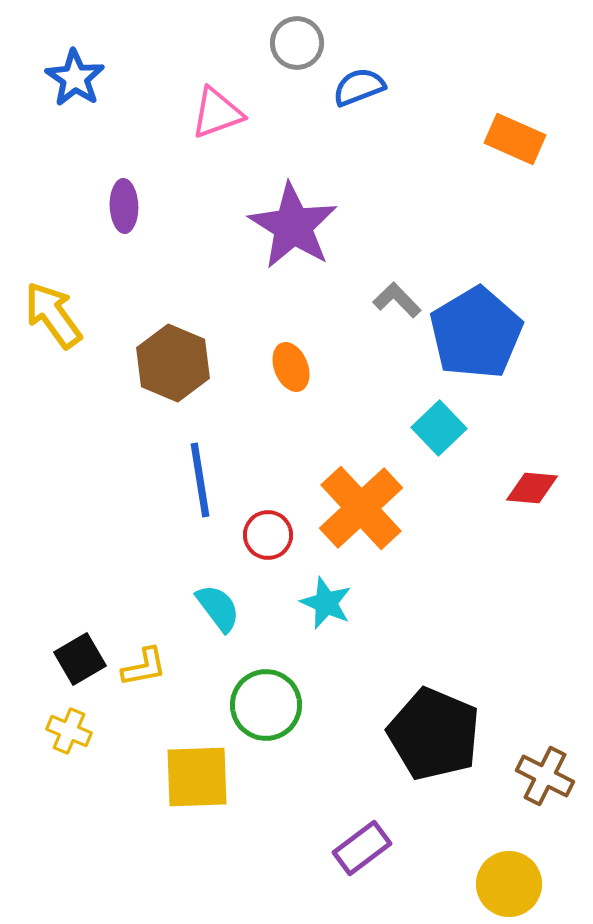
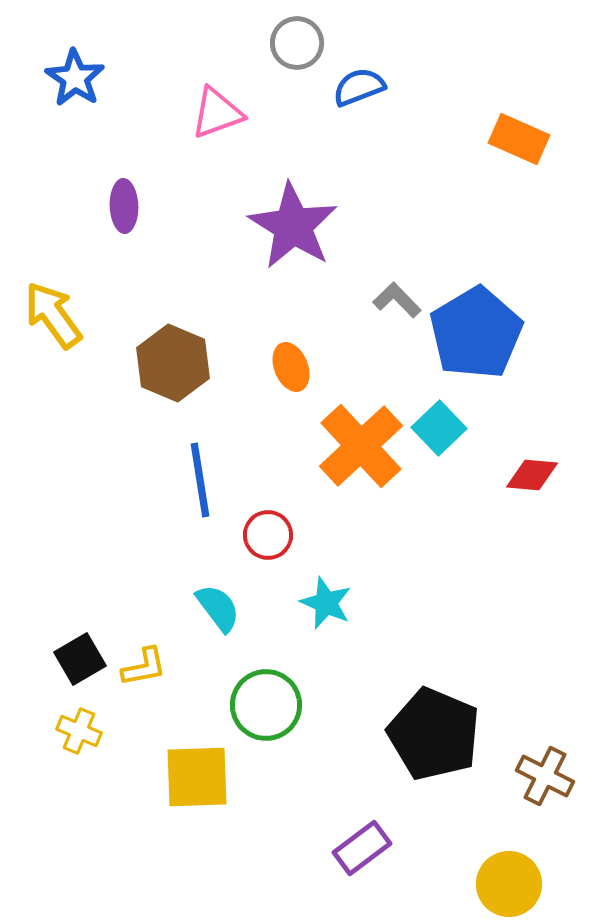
orange rectangle: moved 4 px right
red diamond: moved 13 px up
orange cross: moved 62 px up
yellow cross: moved 10 px right
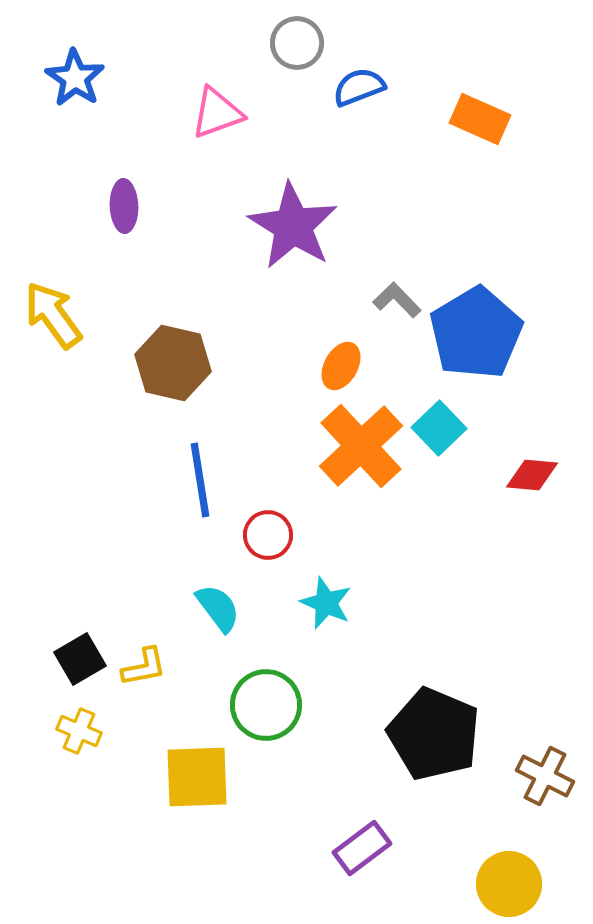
orange rectangle: moved 39 px left, 20 px up
brown hexagon: rotated 10 degrees counterclockwise
orange ellipse: moved 50 px right, 1 px up; rotated 51 degrees clockwise
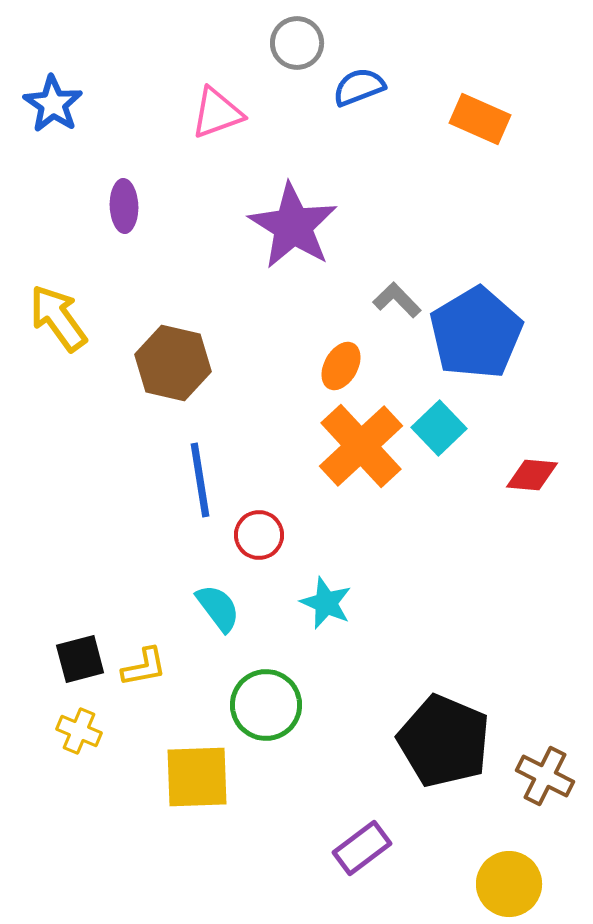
blue star: moved 22 px left, 26 px down
yellow arrow: moved 5 px right, 3 px down
red circle: moved 9 px left
black square: rotated 15 degrees clockwise
black pentagon: moved 10 px right, 7 px down
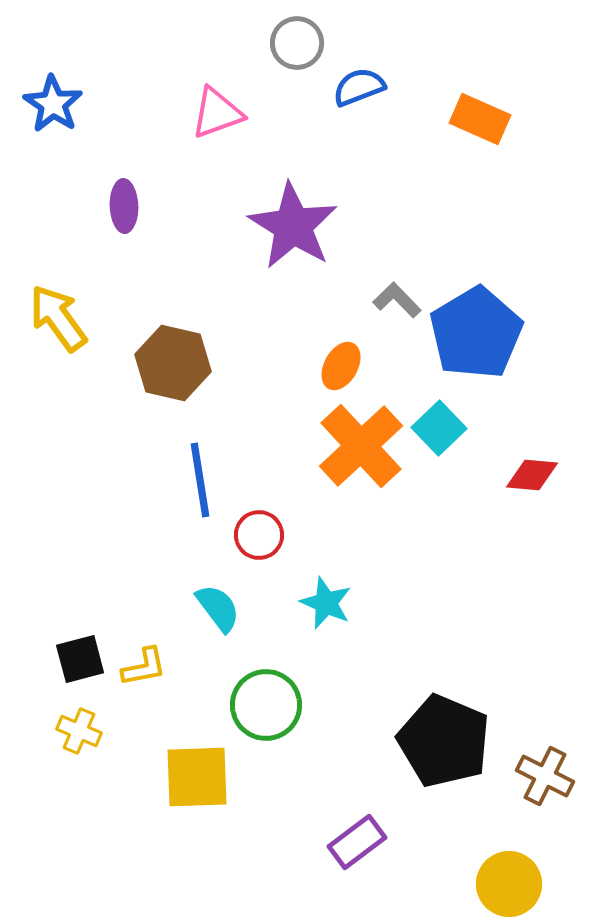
purple rectangle: moved 5 px left, 6 px up
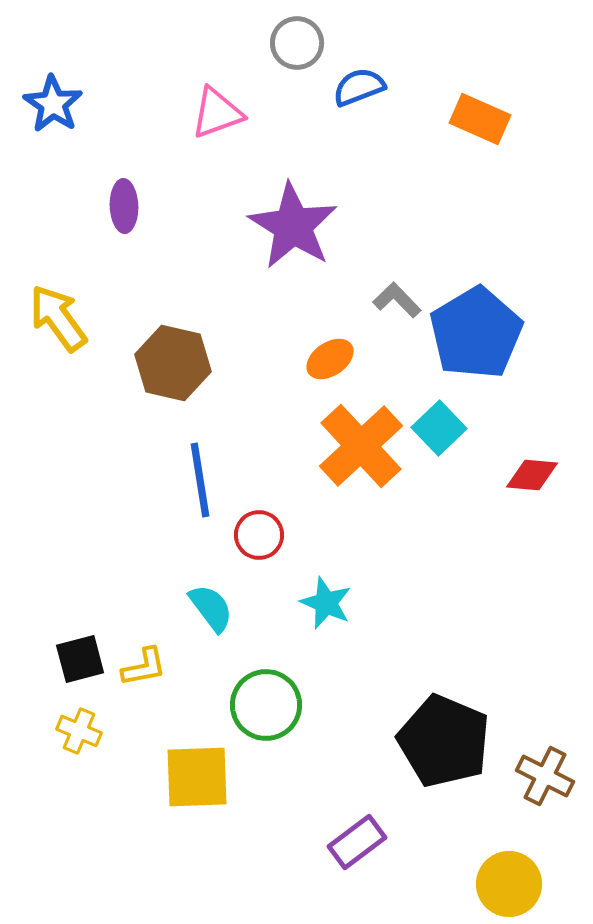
orange ellipse: moved 11 px left, 7 px up; rotated 27 degrees clockwise
cyan semicircle: moved 7 px left
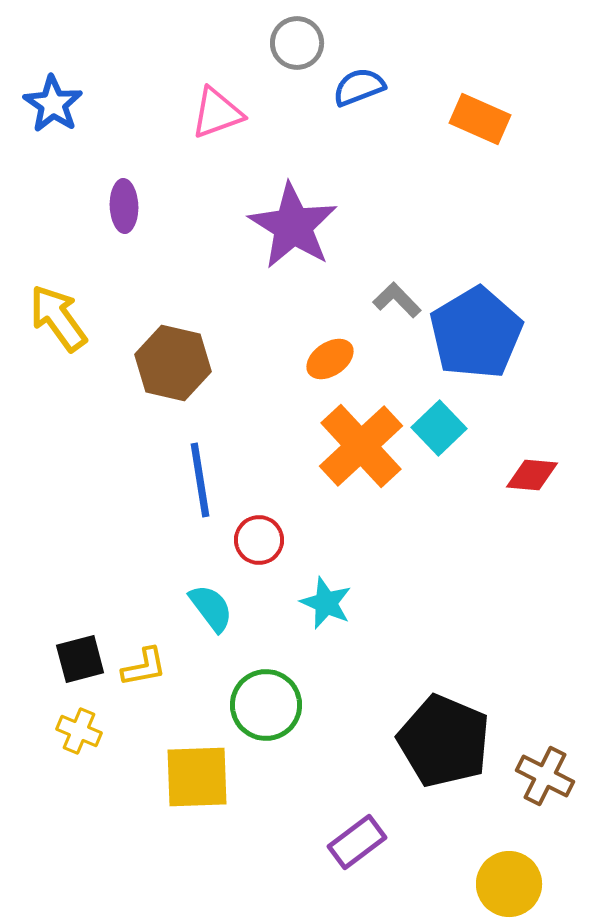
red circle: moved 5 px down
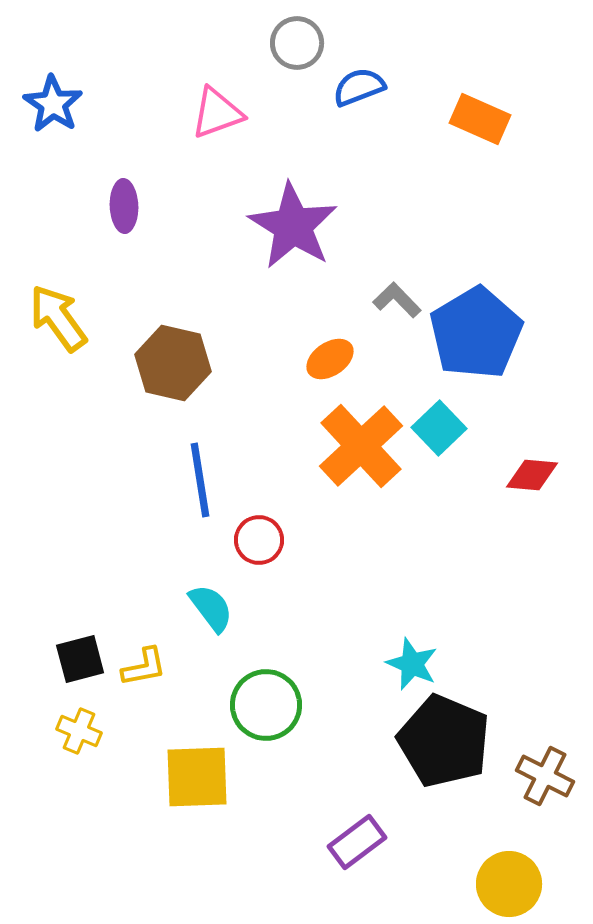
cyan star: moved 86 px right, 61 px down
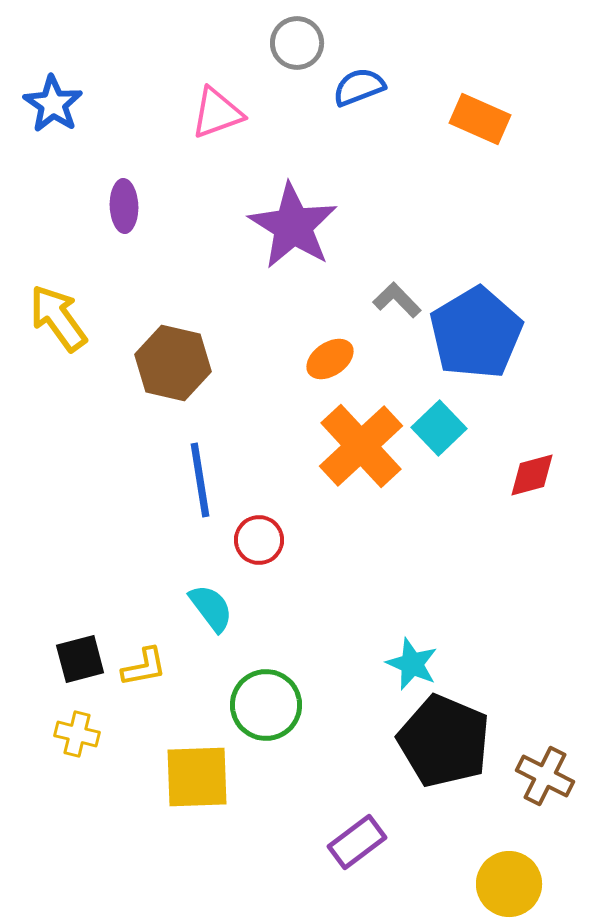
red diamond: rotated 20 degrees counterclockwise
yellow cross: moved 2 px left, 3 px down; rotated 9 degrees counterclockwise
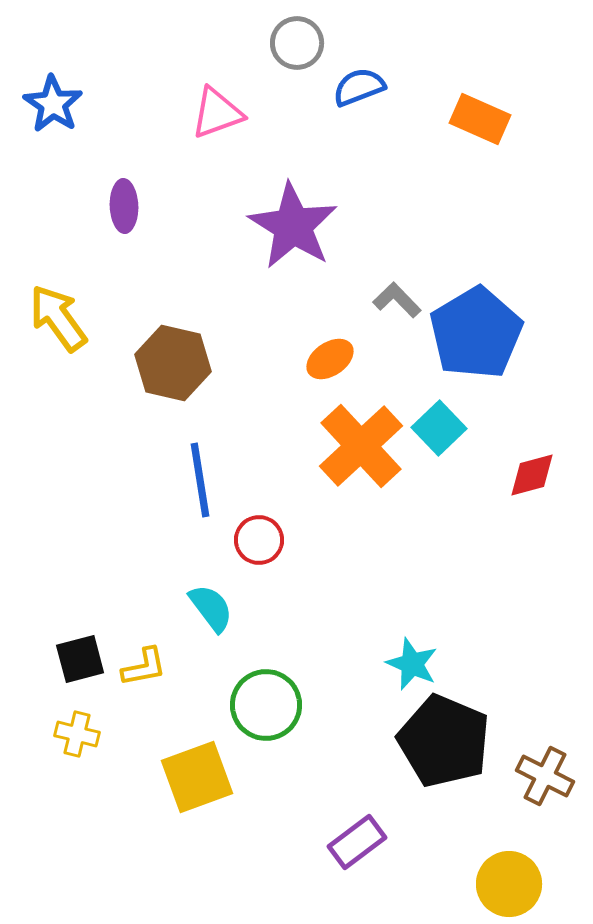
yellow square: rotated 18 degrees counterclockwise
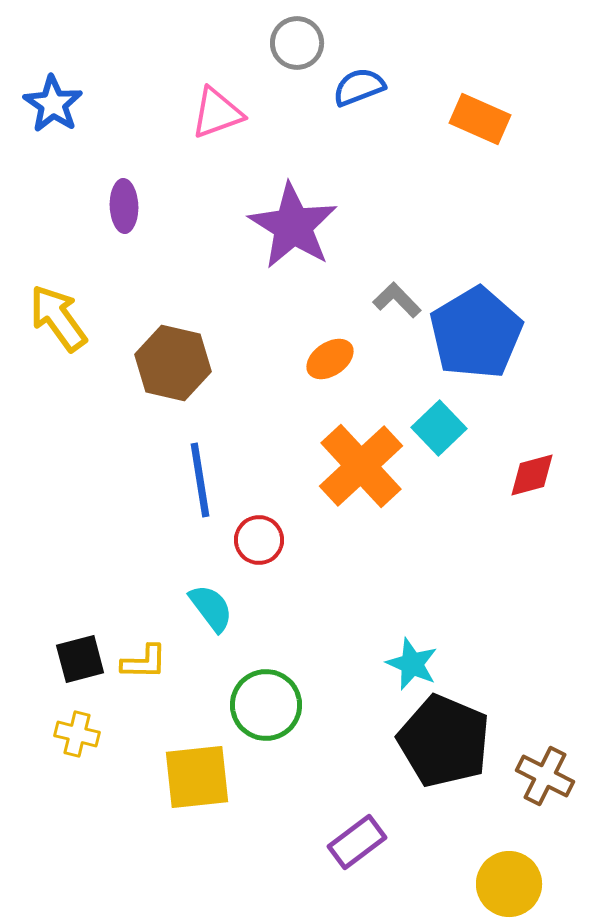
orange cross: moved 20 px down
yellow L-shape: moved 5 px up; rotated 12 degrees clockwise
yellow square: rotated 14 degrees clockwise
